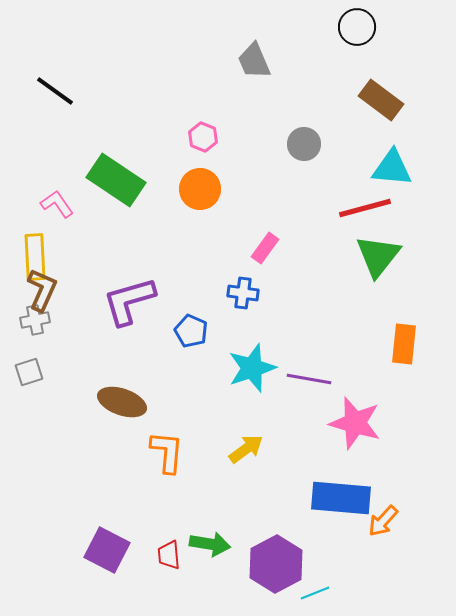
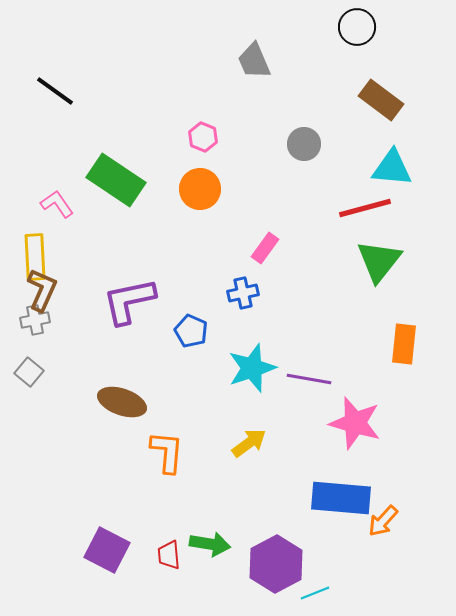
green triangle: moved 1 px right, 5 px down
blue cross: rotated 20 degrees counterclockwise
purple L-shape: rotated 4 degrees clockwise
gray square: rotated 32 degrees counterclockwise
yellow arrow: moved 3 px right, 6 px up
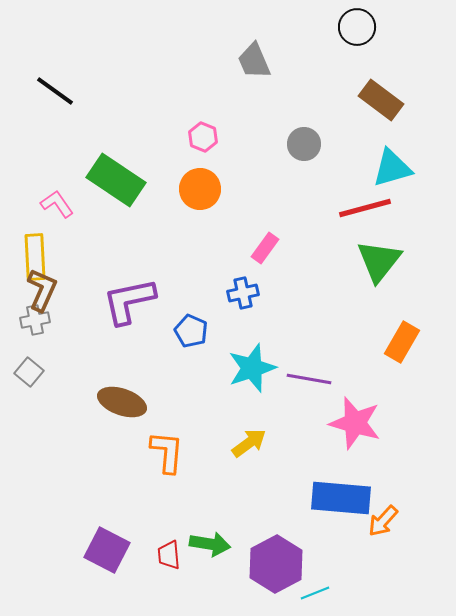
cyan triangle: rotated 21 degrees counterclockwise
orange rectangle: moved 2 px left, 2 px up; rotated 24 degrees clockwise
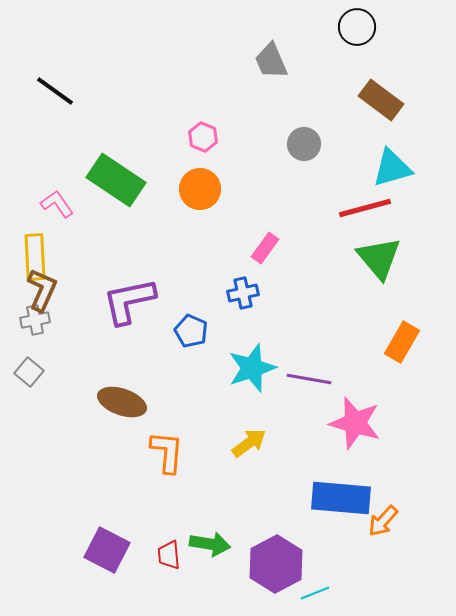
gray trapezoid: moved 17 px right
green triangle: moved 3 px up; rotated 18 degrees counterclockwise
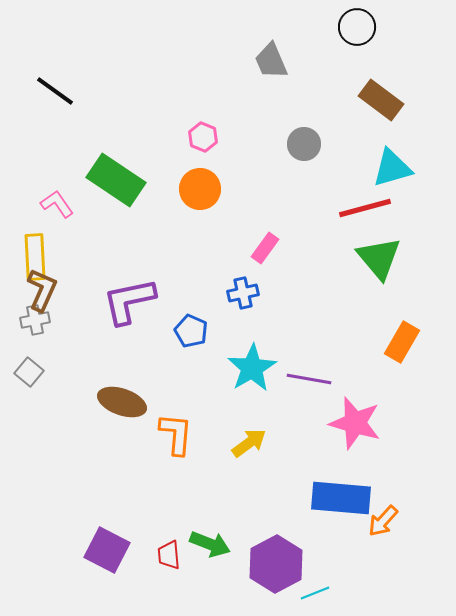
cyan star: rotated 12 degrees counterclockwise
orange L-shape: moved 9 px right, 18 px up
green arrow: rotated 12 degrees clockwise
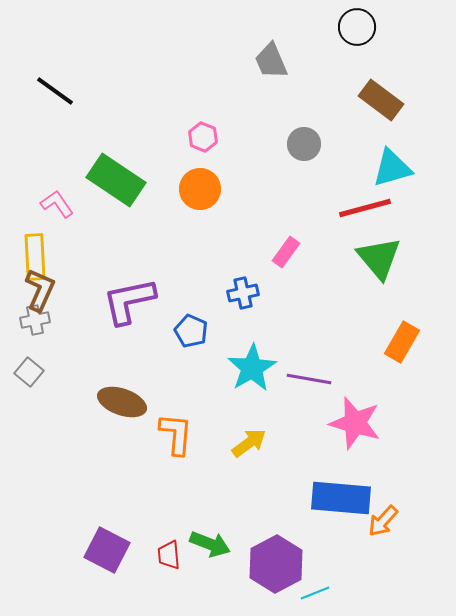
pink rectangle: moved 21 px right, 4 px down
brown L-shape: moved 2 px left
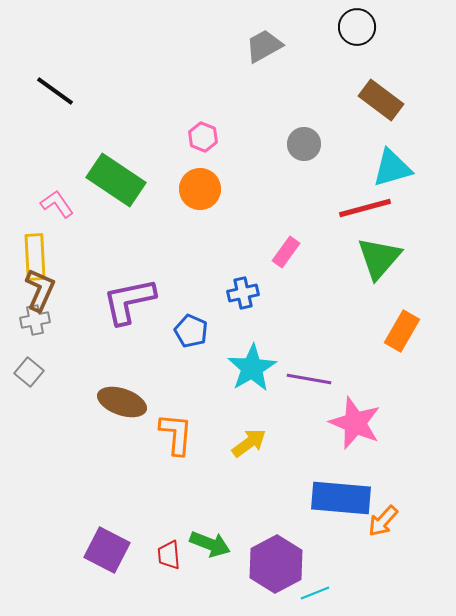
gray trapezoid: moved 7 px left, 15 px up; rotated 84 degrees clockwise
green triangle: rotated 21 degrees clockwise
orange rectangle: moved 11 px up
pink star: rotated 6 degrees clockwise
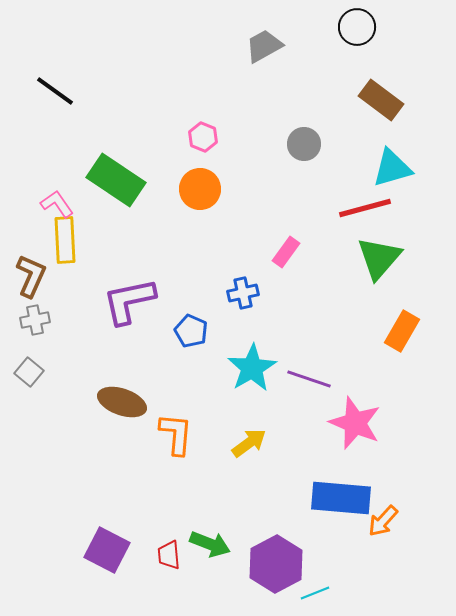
yellow rectangle: moved 30 px right, 17 px up
brown L-shape: moved 9 px left, 14 px up
purple line: rotated 9 degrees clockwise
